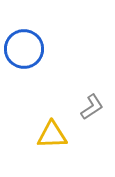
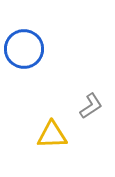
gray L-shape: moved 1 px left, 1 px up
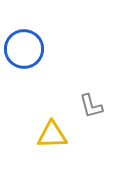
gray L-shape: rotated 108 degrees clockwise
